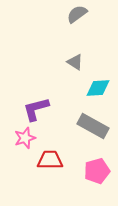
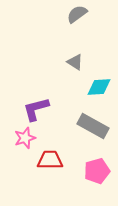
cyan diamond: moved 1 px right, 1 px up
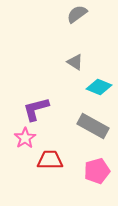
cyan diamond: rotated 25 degrees clockwise
pink star: rotated 15 degrees counterclockwise
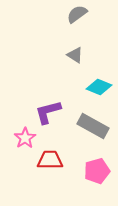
gray triangle: moved 7 px up
purple L-shape: moved 12 px right, 3 px down
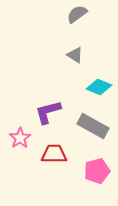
pink star: moved 5 px left
red trapezoid: moved 4 px right, 6 px up
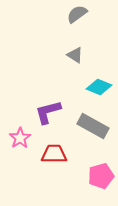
pink pentagon: moved 4 px right, 5 px down
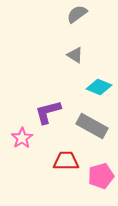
gray rectangle: moved 1 px left
pink star: moved 2 px right
red trapezoid: moved 12 px right, 7 px down
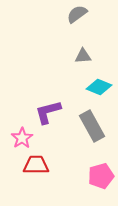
gray triangle: moved 8 px right, 1 px down; rotated 36 degrees counterclockwise
gray rectangle: rotated 32 degrees clockwise
red trapezoid: moved 30 px left, 4 px down
